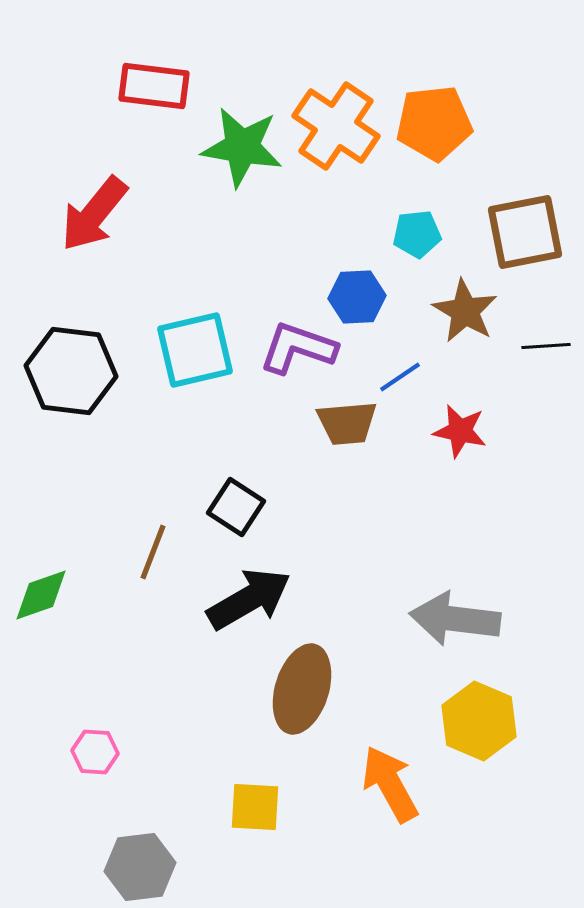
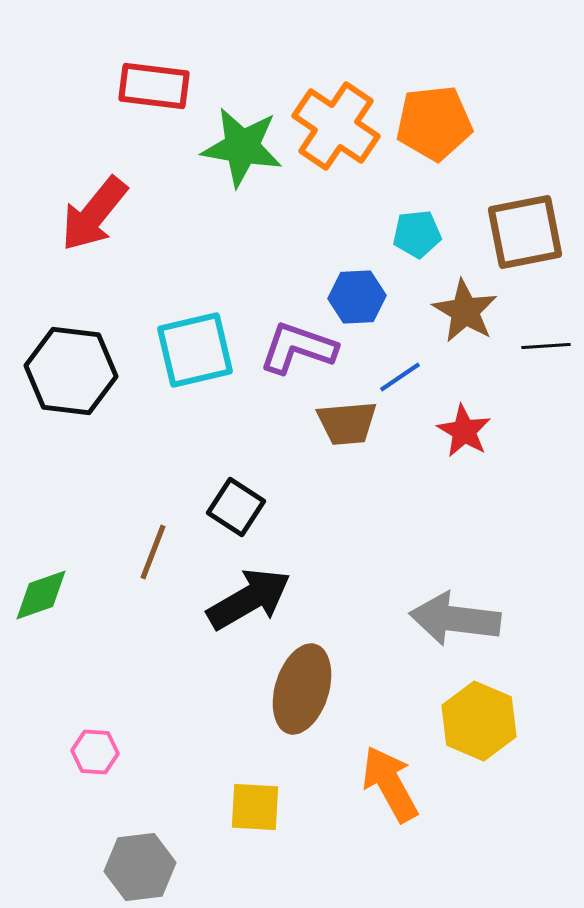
red star: moved 4 px right; rotated 18 degrees clockwise
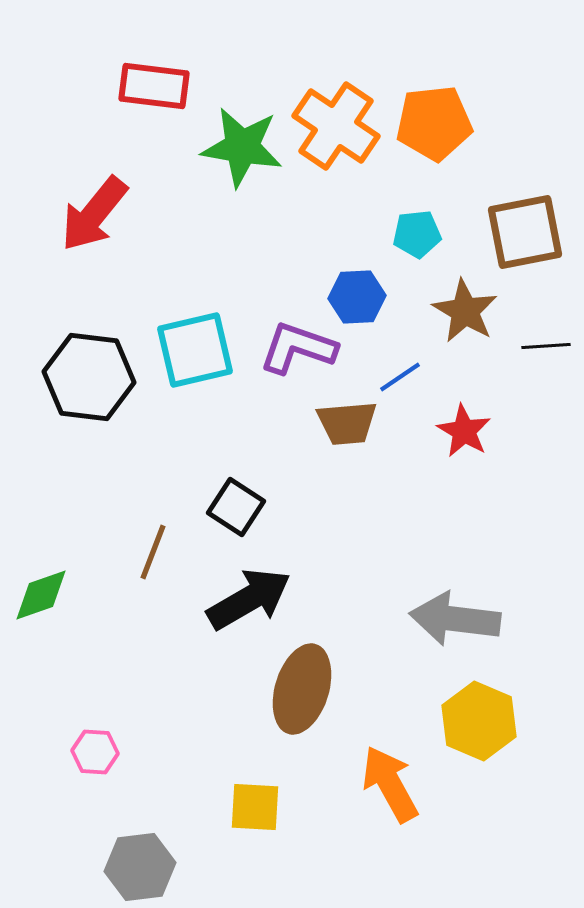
black hexagon: moved 18 px right, 6 px down
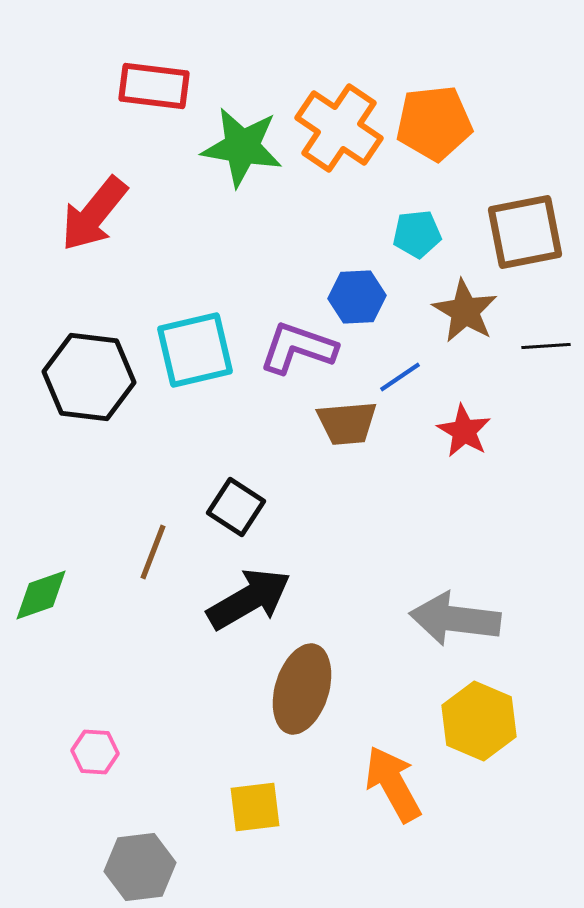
orange cross: moved 3 px right, 2 px down
orange arrow: moved 3 px right
yellow square: rotated 10 degrees counterclockwise
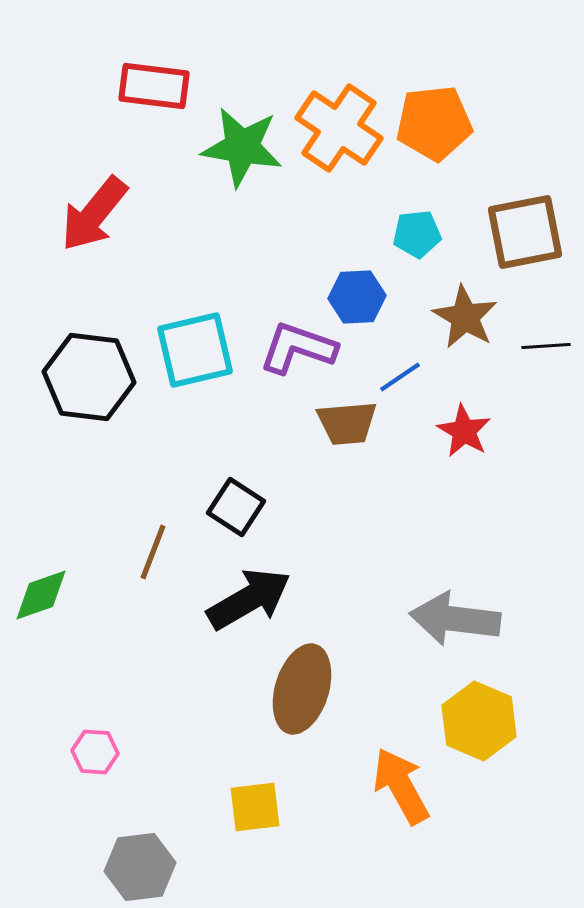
brown star: moved 6 px down
orange arrow: moved 8 px right, 2 px down
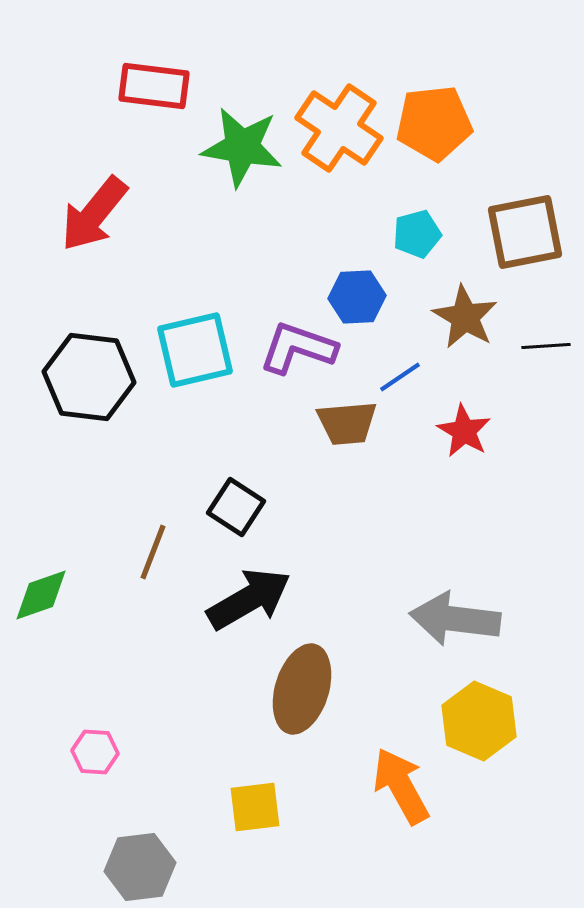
cyan pentagon: rotated 9 degrees counterclockwise
